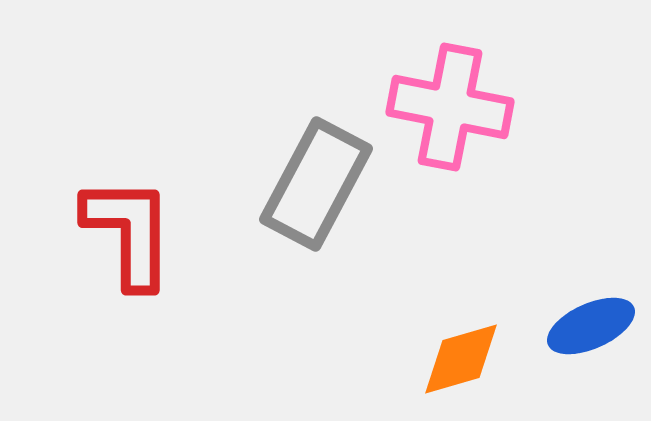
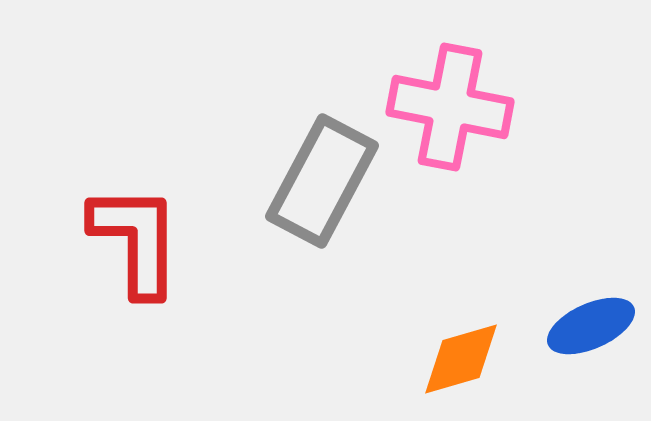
gray rectangle: moved 6 px right, 3 px up
red L-shape: moved 7 px right, 8 px down
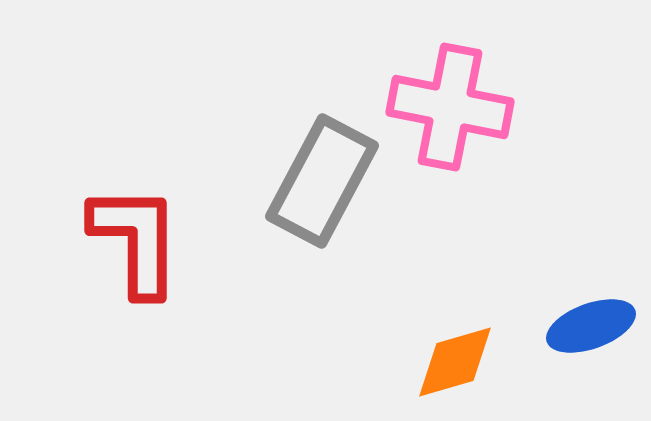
blue ellipse: rotated 4 degrees clockwise
orange diamond: moved 6 px left, 3 px down
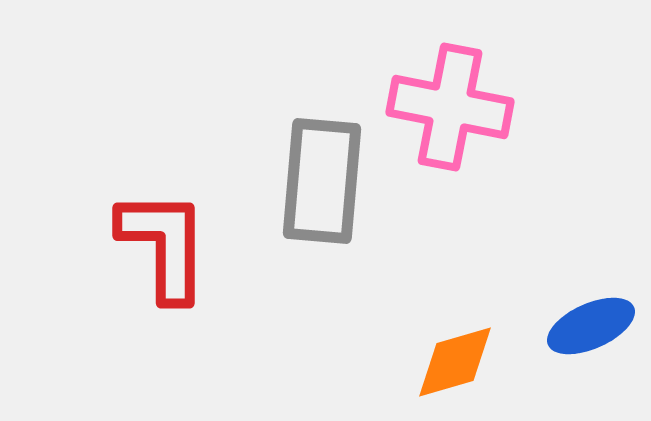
gray rectangle: rotated 23 degrees counterclockwise
red L-shape: moved 28 px right, 5 px down
blue ellipse: rotated 4 degrees counterclockwise
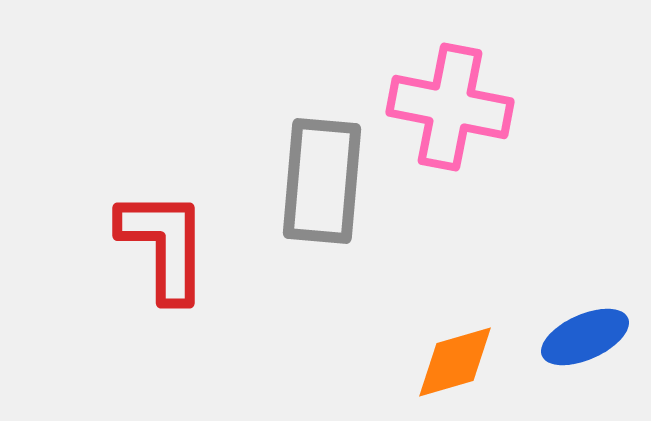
blue ellipse: moved 6 px left, 11 px down
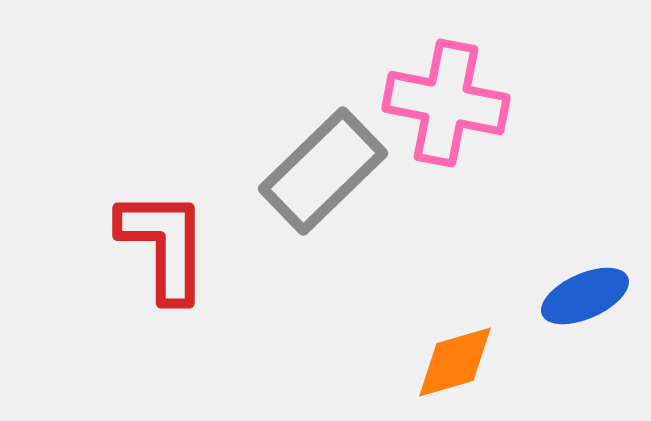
pink cross: moved 4 px left, 4 px up
gray rectangle: moved 1 px right, 10 px up; rotated 41 degrees clockwise
blue ellipse: moved 41 px up
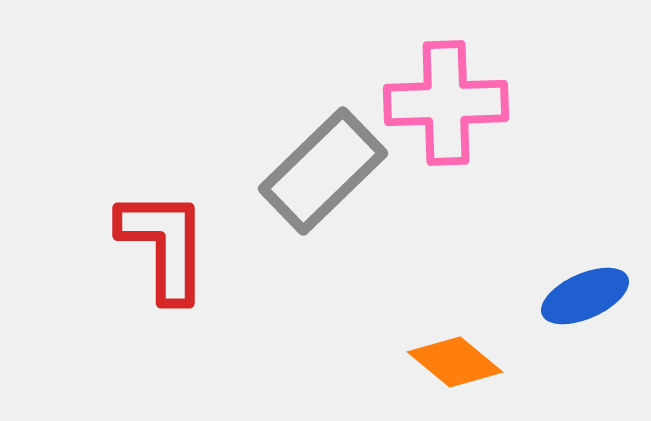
pink cross: rotated 13 degrees counterclockwise
orange diamond: rotated 56 degrees clockwise
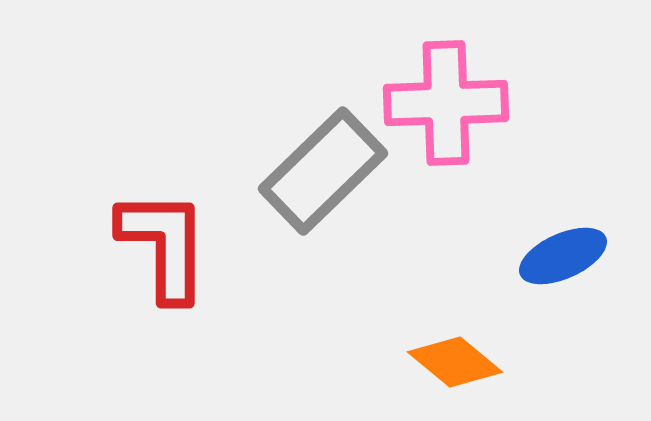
blue ellipse: moved 22 px left, 40 px up
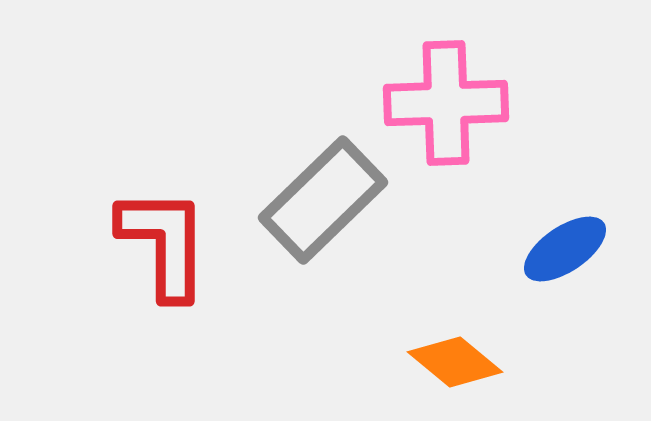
gray rectangle: moved 29 px down
red L-shape: moved 2 px up
blue ellipse: moved 2 px right, 7 px up; rotated 10 degrees counterclockwise
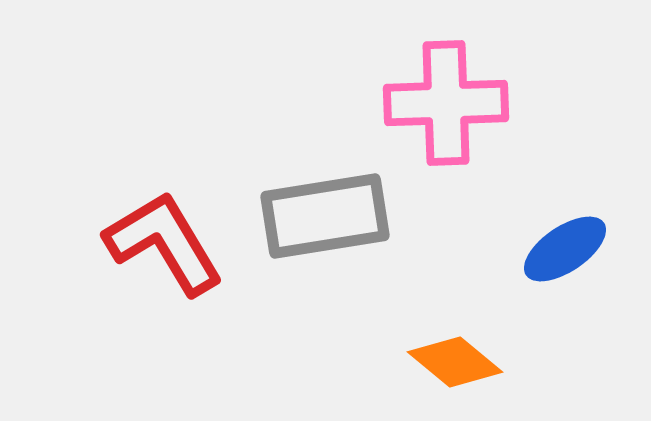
gray rectangle: moved 2 px right, 16 px down; rotated 35 degrees clockwise
red L-shape: rotated 31 degrees counterclockwise
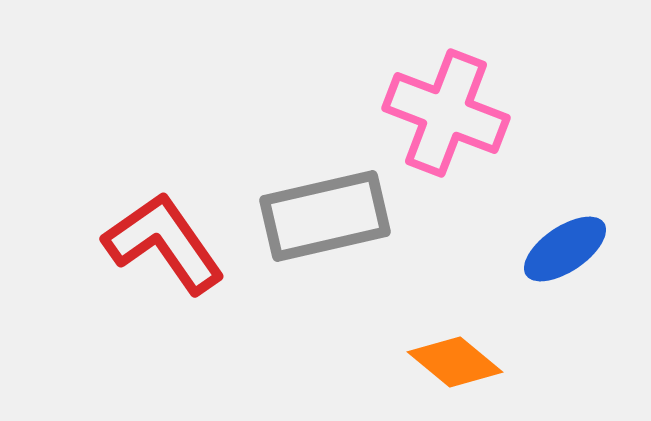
pink cross: moved 10 px down; rotated 23 degrees clockwise
gray rectangle: rotated 4 degrees counterclockwise
red L-shape: rotated 4 degrees counterclockwise
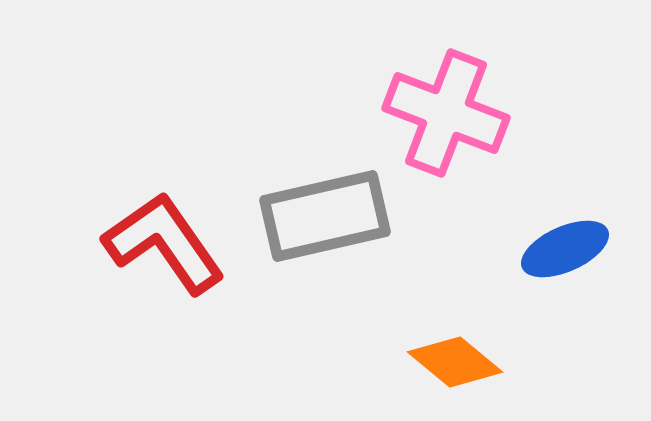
blue ellipse: rotated 10 degrees clockwise
